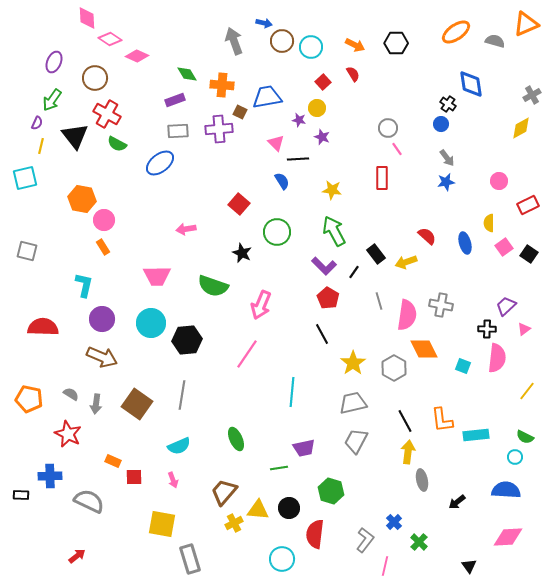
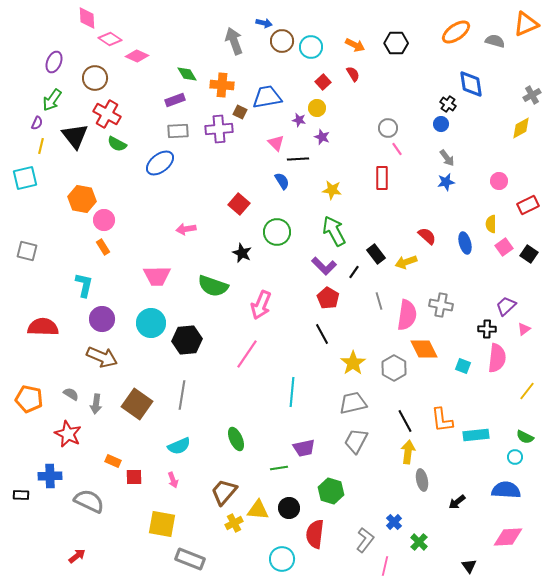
yellow semicircle at (489, 223): moved 2 px right, 1 px down
gray rectangle at (190, 559): rotated 52 degrees counterclockwise
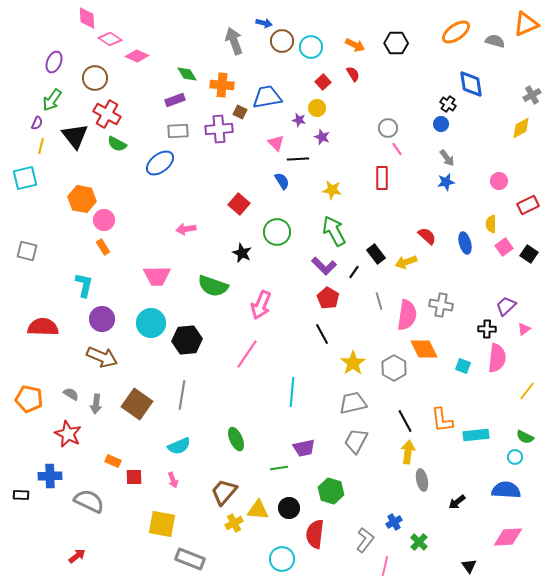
blue cross at (394, 522): rotated 14 degrees clockwise
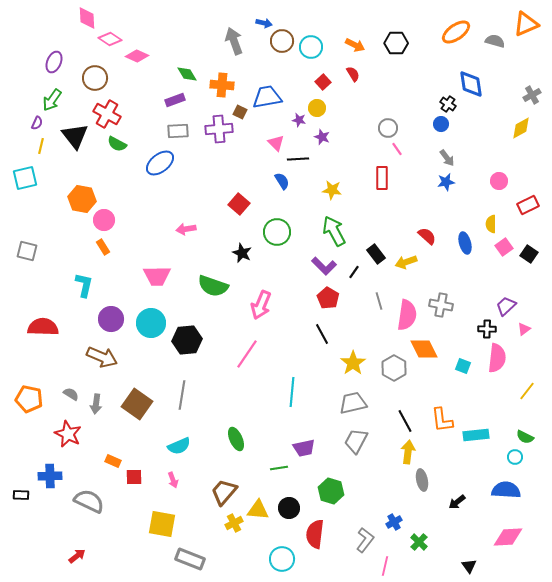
purple circle at (102, 319): moved 9 px right
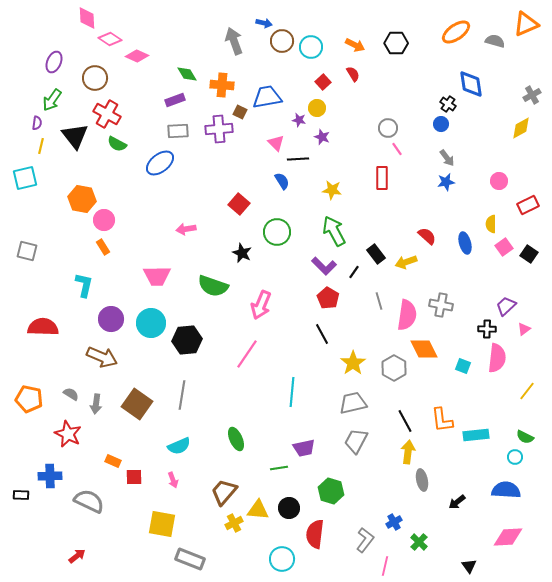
purple semicircle at (37, 123): rotated 16 degrees counterclockwise
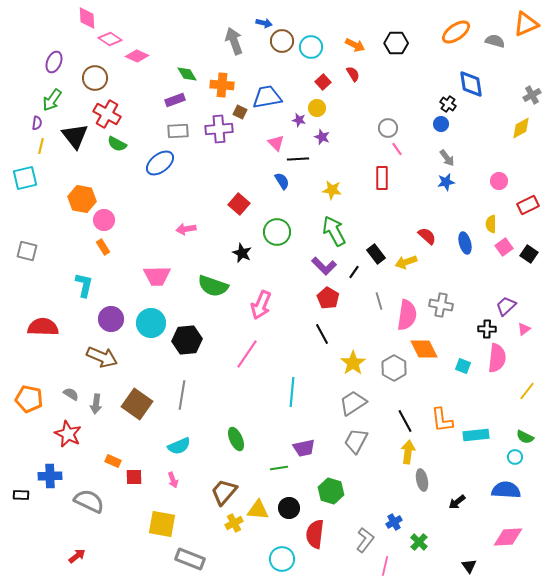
gray trapezoid at (353, 403): rotated 20 degrees counterclockwise
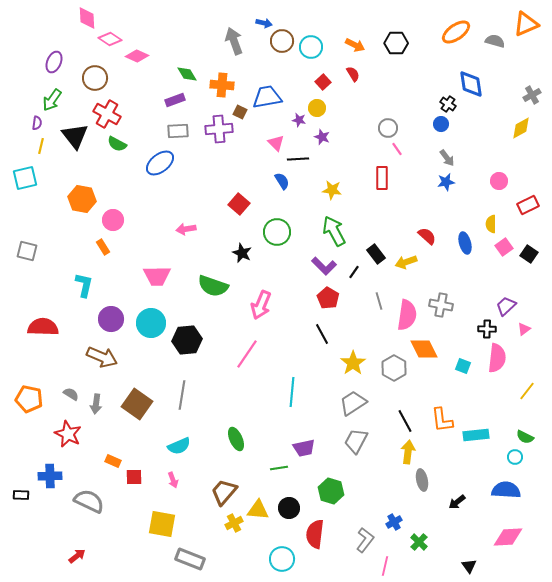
pink circle at (104, 220): moved 9 px right
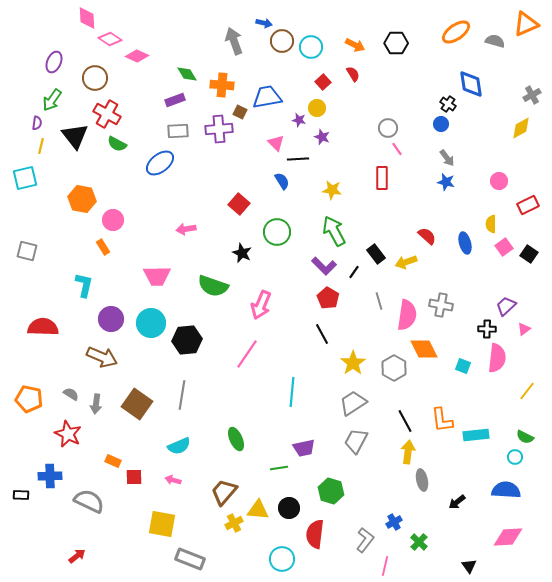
blue star at (446, 182): rotated 24 degrees clockwise
pink arrow at (173, 480): rotated 126 degrees clockwise
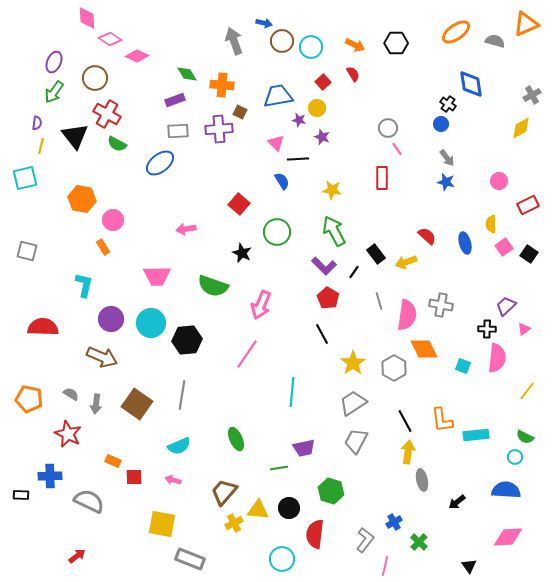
blue trapezoid at (267, 97): moved 11 px right, 1 px up
green arrow at (52, 100): moved 2 px right, 8 px up
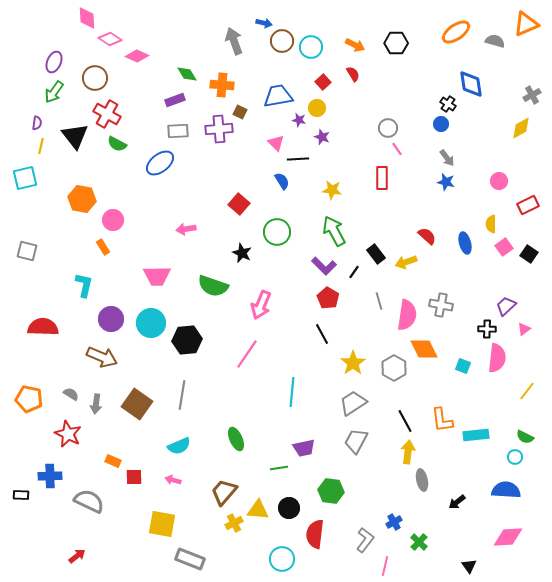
green hexagon at (331, 491): rotated 10 degrees counterclockwise
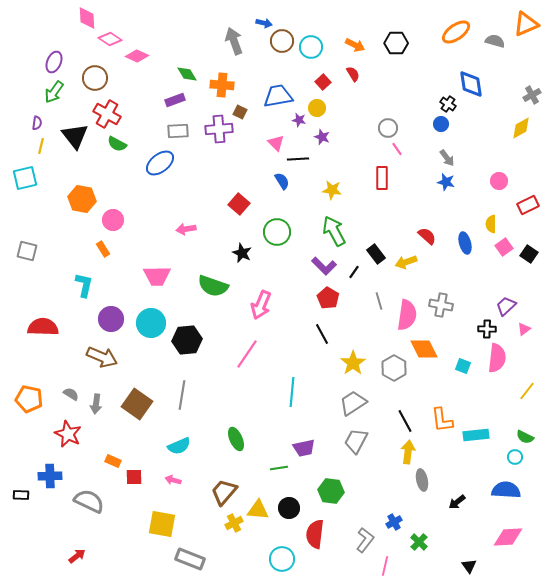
orange rectangle at (103, 247): moved 2 px down
